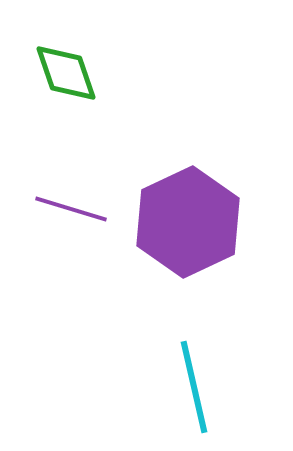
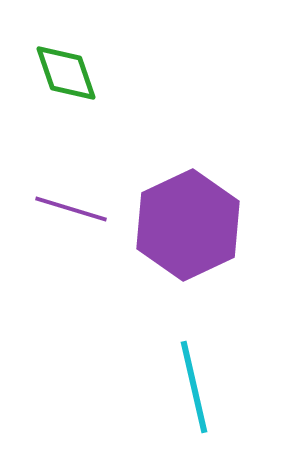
purple hexagon: moved 3 px down
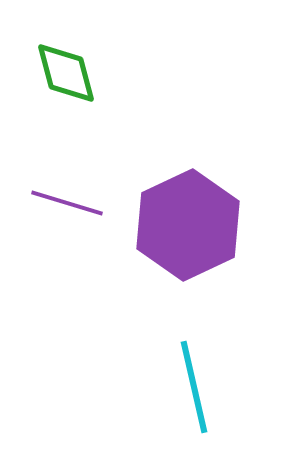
green diamond: rotated 4 degrees clockwise
purple line: moved 4 px left, 6 px up
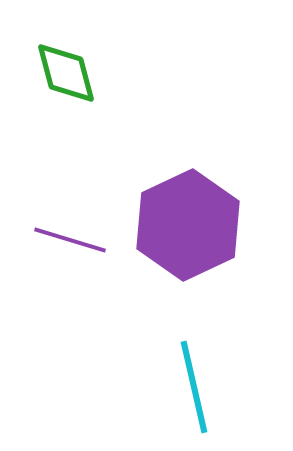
purple line: moved 3 px right, 37 px down
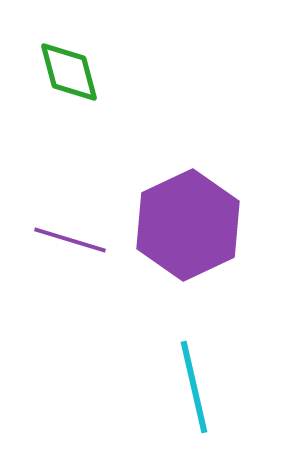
green diamond: moved 3 px right, 1 px up
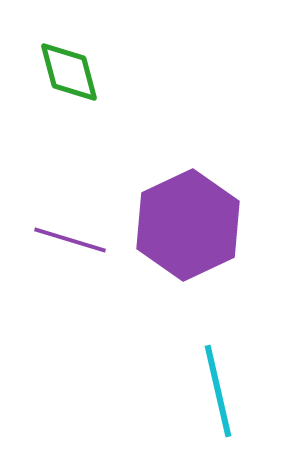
cyan line: moved 24 px right, 4 px down
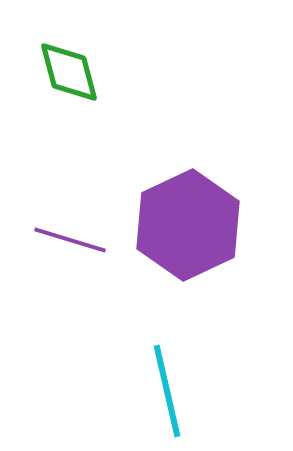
cyan line: moved 51 px left
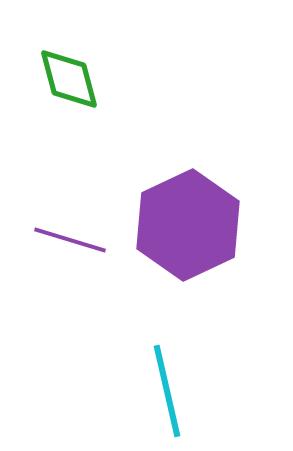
green diamond: moved 7 px down
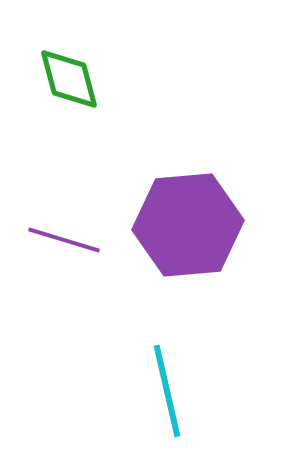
purple hexagon: rotated 20 degrees clockwise
purple line: moved 6 px left
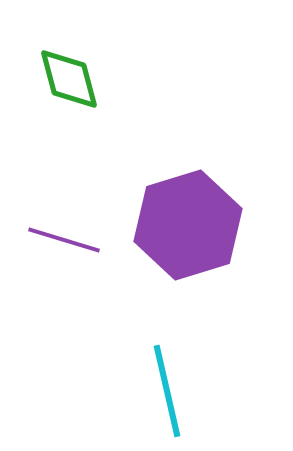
purple hexagon: rotated 12 degrees counterclockwise
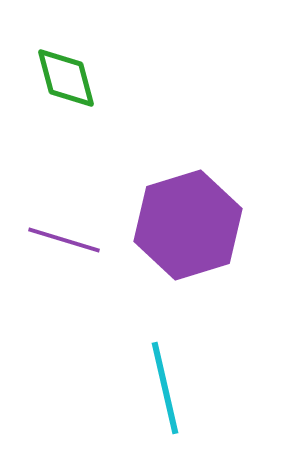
green diamond: moved 3 px left, 1 px up
cyan line: moved 2 px left, 3 px up
